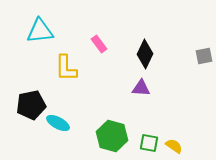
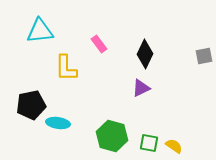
purple triangle: rotated 30 degrees counterclockwise
cyan ellipse: rotated 20 degrees counterclockwise
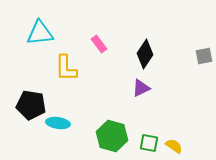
cyan triangle: moved 2 px down
black diamond: rotated 8 degrees clockwise
black pentagon: rotated 20 degrees clockwise
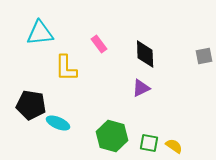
black diamond: rotated 36 degrees counterclockwise
cyan ellipse: rotated 15 degrees clockwise
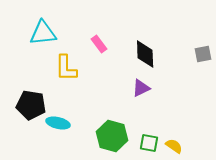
cyan triangle: moved 3 px right
gray square: moved 1 px left, 2 px up
cyan ellipse: rotated 10 degrees counterclockwise
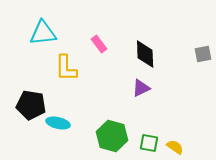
yellow semicircle: moved 1 px right, 1 px down
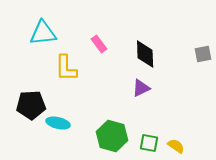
black pentagon: rotated 12 degrees counterclockwise
yellow semicircle: moved 1 px right, 1 px up
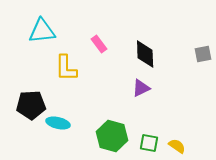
cyan triangle: moved 1 px left, 2 px up
yellow semicircle: moved 1 px right
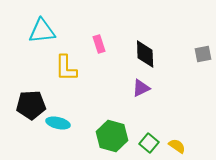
pink rectangle: rotated 18 degrees clockwise
green square: rotated 30 degrees clockwise
